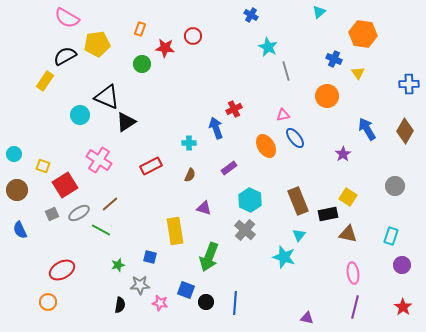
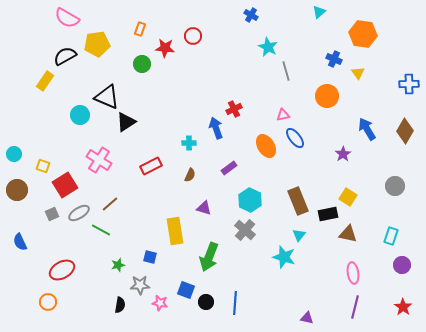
blue semicircle at (20, 230): moved 12 px down
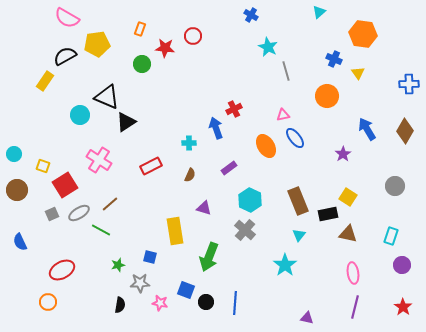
cyan star at (284, 257): moved 1 px right, 8 px down; rotated 20 degrees clockwise
gray star at (140, 285): moved 2 px up
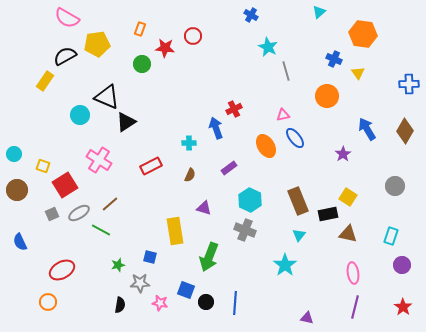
gray cross at (245, 230): rotated 20 degrees counterclockwise
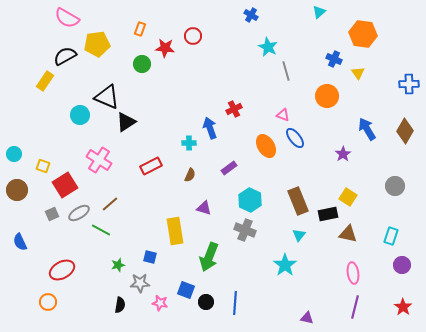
pink triangle at (283, 115): rotated 32 degrees clockwise
blue arrow at (216, 128): moved 6 px left
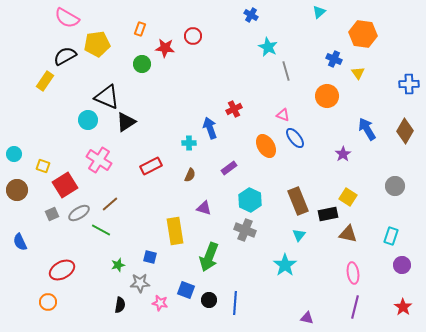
cyan circle at (80, 115): moved 8 px right, 5 px down
black circle at (206, 302): moved 3 px right, 2 px up
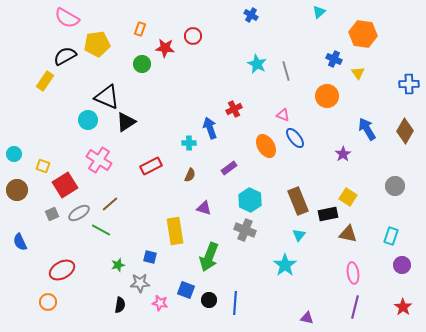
cyan star at (268, 47): moved 11 px left, 17 px down
